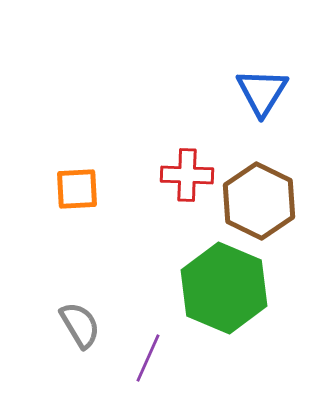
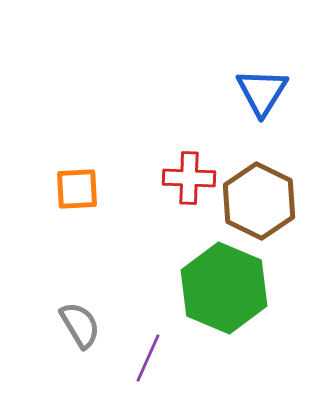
red cross: moved 2 px right, 3 px down
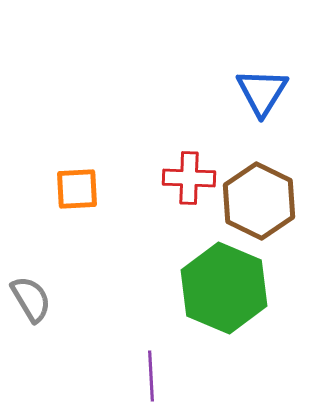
gray semicircle: moved 49 px left, 26 px up
purple line: moved 3 px right, 18 px down; rotated 27 degrees counterclockwise
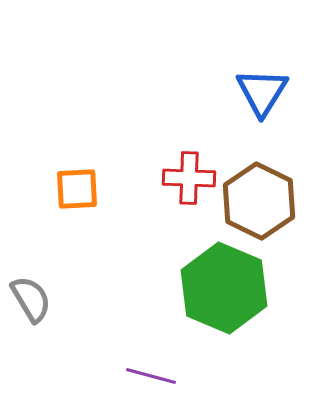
purple line: rotated 72 degrees counterclockwise
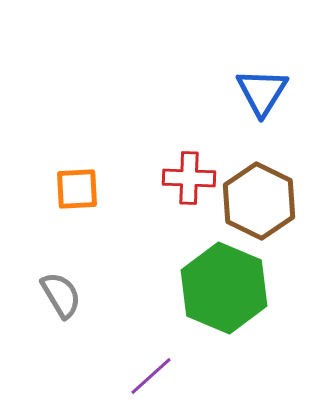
gray semicircle: moved 30 px right, 4 px up
purple line: rotated 57 degrees counterclockwise
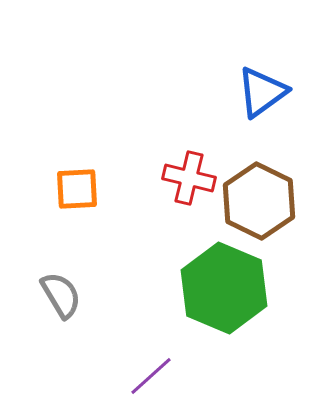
blue triangle: rotated 22 degrees clockwise
red cross: rotated 12 degrees clockwise
